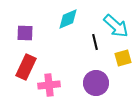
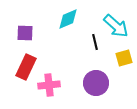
yellow square: moved 1 px right
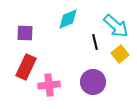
yellow square: moved 4 px left, 4 px up; rotated 24 degrees counterclockwise
purple circle: moved 3 px left, 1 px up
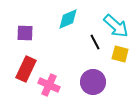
black line: rotated 14 degrees counterclockwise
yellow square: rotated 36 degrees counterclockwise
red rectangle: moved 2 px down
pink cross: rotated 30 degrees clockwise
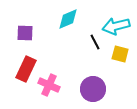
cyan arrow: rotated 124 degrees clockwise
purple circle: moved 7 px down
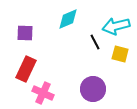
pink cross: moved 6 px left, 8 px down
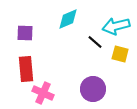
black line: rotated 21 degrees counterclockwise
red rectangle: rotated 30 degrees counterclockwise
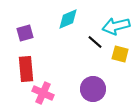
purple square: rotated 18 degrees counterclockwise
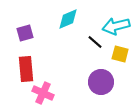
purple circle: moved 8 px right, 7 px up
